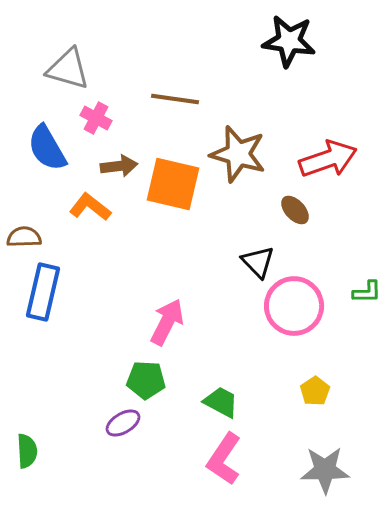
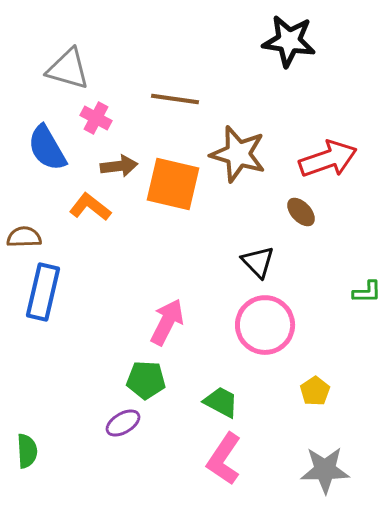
brown ellipse: moved 6 px right, 2 px down
pink circle: moved 29 px left, 19 px down
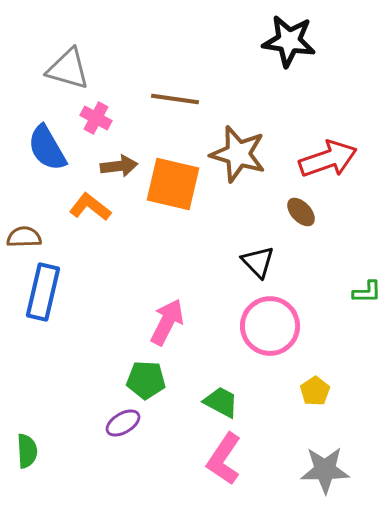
pink circle: moved 5 px right, 1 px down
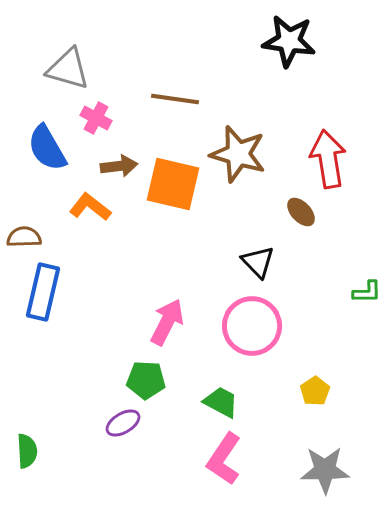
red arrow: rotated 80 degrees counterclockwise
pink circle: moved 18 px left
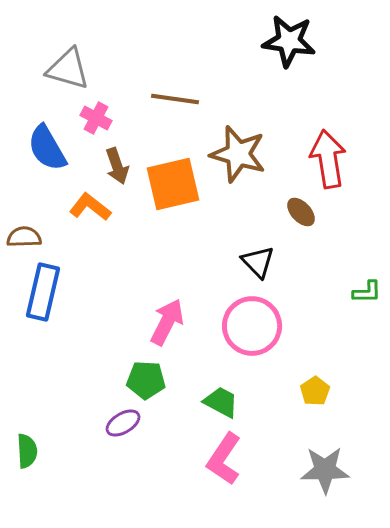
brown arrow: moved 2 px left; rotated 78 degrees clockwise
orange square: rotated 26 degrees counterclockwise
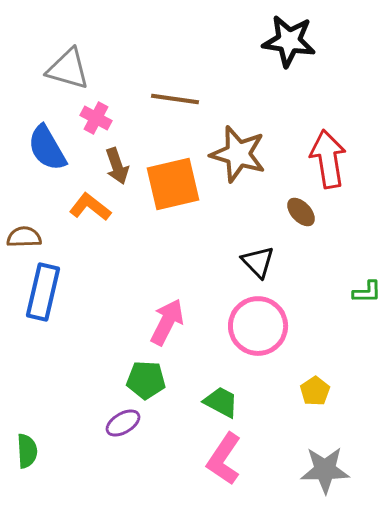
pink circle: moved 6 px right
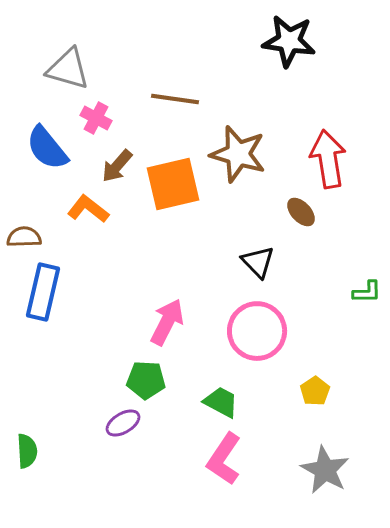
blue semicircle: rotated 9 degrees counterclockwise
brown arrow: rotated 60 degrees clockwise
orange L-shape: moved 2 px left, 2 px down
pink circle: moved 1 px left, 5 px down
gray star: rotated 30 degrees clockwise
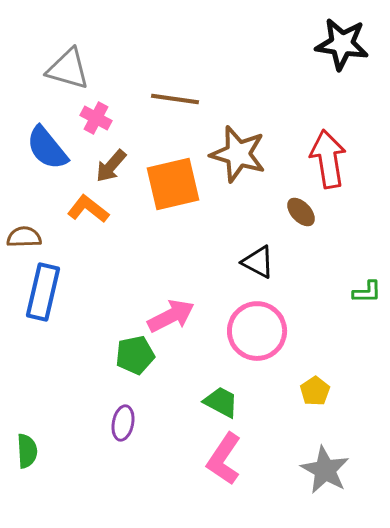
black star: moved 53 px right, 3 px down
brown arrow: moved 6 px left
black triangle: rotated 18 degrees counterclockwise
pink arrow: moved 4 px right, 6 px up; rotated 36 degrees clockwise
green pentagon: moved 11 px left, 25 px up; rotated 15 degrees counterclockwise
purple ellipse: rotated 48 degrees counterclockwise
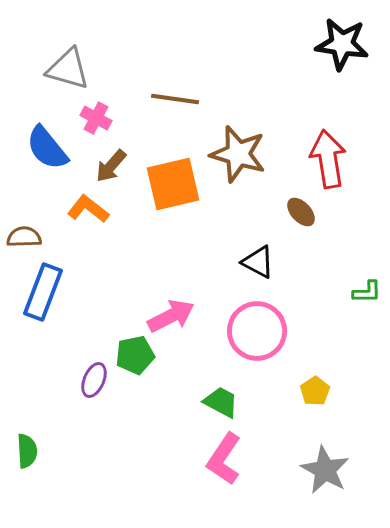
blue rectangle: rotated 8 degrees clockwise
purple ellipse: moved 29 px left, 43 px up; rotated 12 degrees clockwise
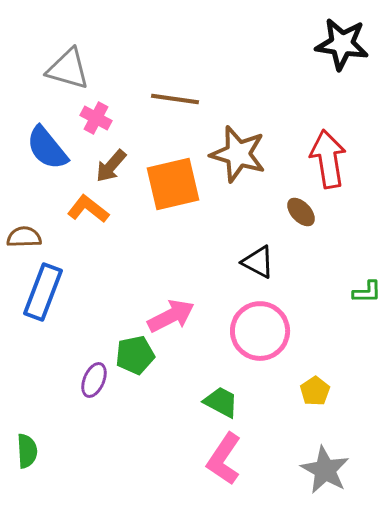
pink circle: moved 3 px right
